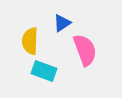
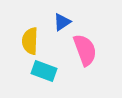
blue triangle: moved 1 px up
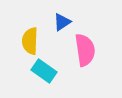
pink semicircle: rotated 12 degrees clockwise
cyan rectangle: rotated 15 degrees clockwise
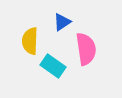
pink semicircle: moved 1 px right, 1 px up
cyan rectangle: moved 9 px right, 5 px up
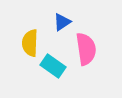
yellow semicircle: moved 2 px down
